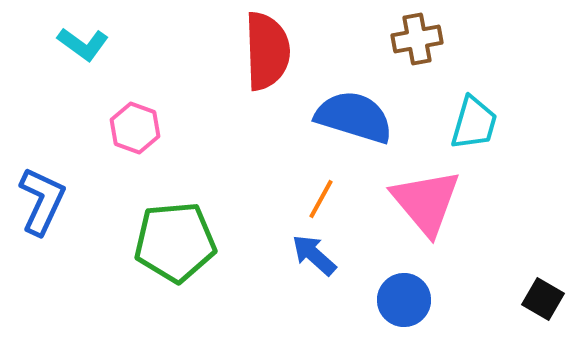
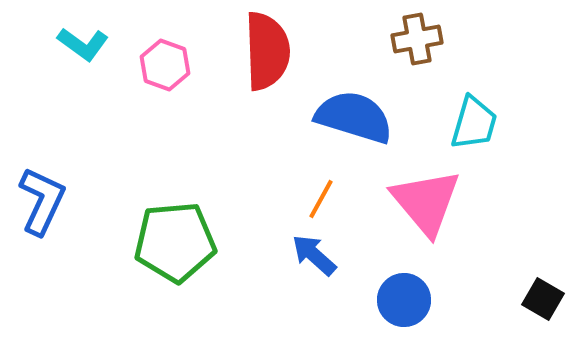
pink hexagon: moved 30 px right, 63 px up
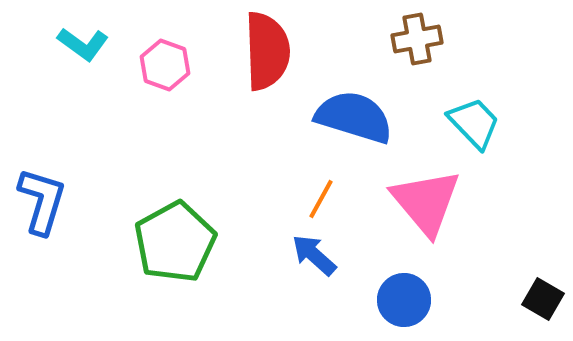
cyan trapezoid: rotated 60 degrees counterclockwise
blue L-shape: rotated 8 degrees counterclockwise
green pentagon: rotated 24 degrees counterclockwise
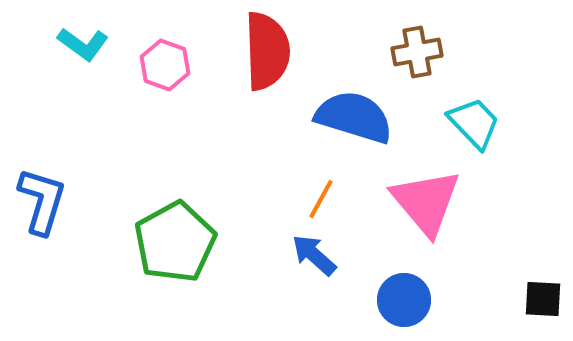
brown cross: moved 13 px down
black square: rotated 27 degrees counterclockwise
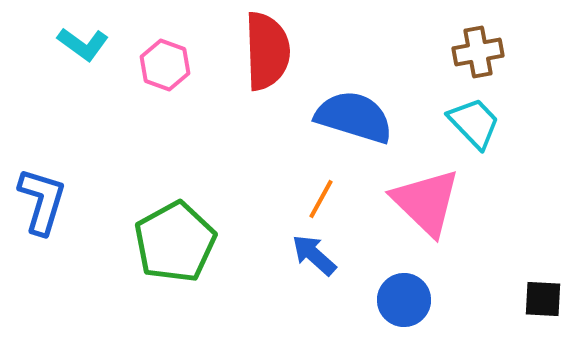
brown cross: moved 61 px right
pink triangle: rotated 6 degrees counterclockwise
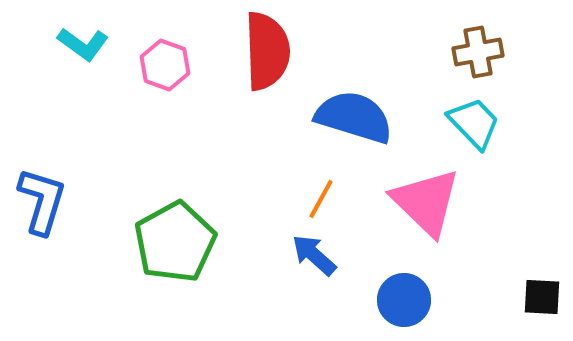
black square: moved 1 px left, 2 px up
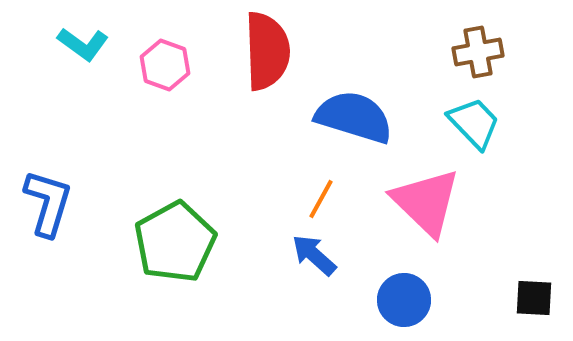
blue L-shape: moved 6 px right, 2 px down
black square: moved 8 px left, 1 px down
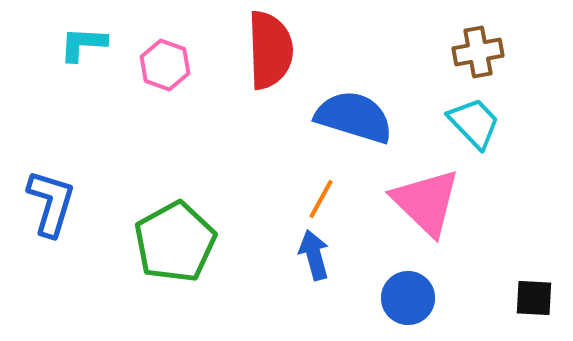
cyan L-shape: rotated 147 degrees clockwise
red semicircle: moved 3 px right, 1 px up
blue L-shape: moved 3 px right
blue arrow: rotated 33 degrees clockwise
blue circle: moved 4 px right, 2 px up
